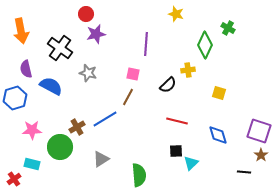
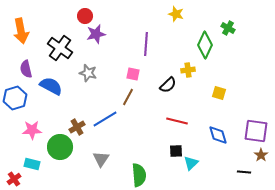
red circle: moved 1 px left, 2 px down
purple square: moved 3 px left; rotated 10 degrees counterclockwise
gray triangle: rotated 24 degrees counterclockwise
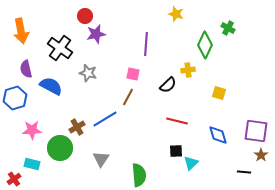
green circle: moved 1 px down
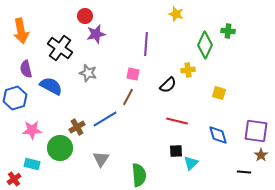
green cross: moved 3 px down; rotated 24 degrees counterclockwise
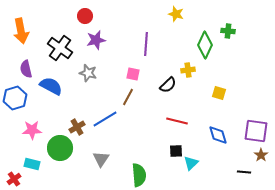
purple star: moved 6 px down
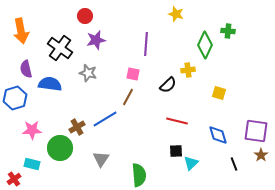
blue semicircle: moved 1 px left, 2 px up; rotated 20 degrees counterclockwise
black line: moved 10 px left, 8 px up; rotated 64 degrees clockwise
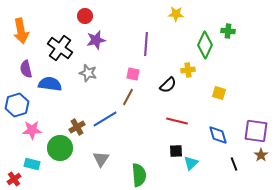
yellow star: rotated 14 degrees counterclockwise
blue hexagon: moved 2 px right, 7 px down
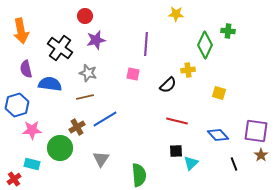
brown line: moved 43 px left; rotated 48 degrees clockwise
blue diamond: rotated 25 degrees counterclockwise
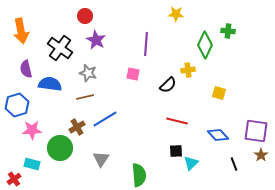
purple star: rotated 30 degrees counterclockwise
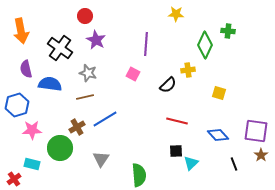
pink square: rotated 16 degrees clockwise
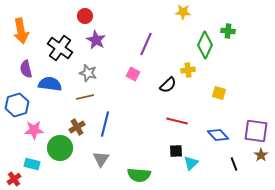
yellow star: moved 7 px right, 2 px up
purple line: rotated 20 degrees clockwise
blue line: moved 5 px down; rotated 45 degrees counterclockwise
pink star: moved 2 px right
green semicircle: rotated 100 degrees clockwise
